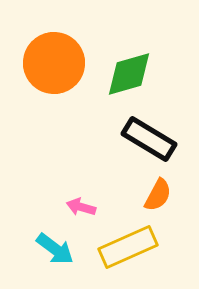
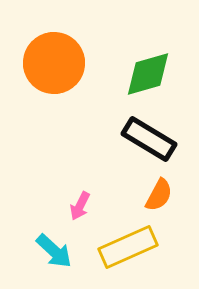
green diamond: moved 19 px right
orange semicircle: moved 1 px right
pink arrow: moved 1 px left, 1 px up; rotated 80 degrees counterclockwise
cyan arrow: moved 1 px left, 2 px down; rotated 6 degrees clockwise
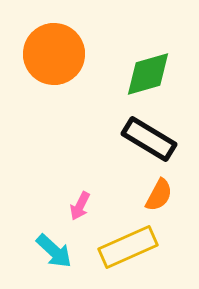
orange circle: moved 9 px up
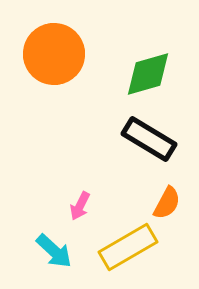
orange semicircle: moved 8 px right, 8 px down
yellow rectangle: rotated 6 degrees counterclockwise
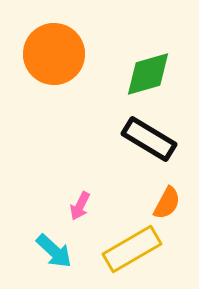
yellow rectangle: moved 4 px right, 2 px down
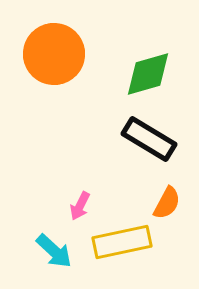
yellow rectangle: moved 10 px left, 7 px up; rotated 18 degrees clockwise
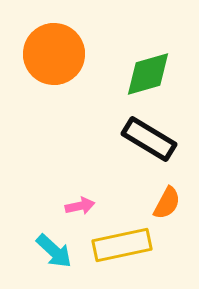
pink arrow: rotated 128 degrees counterclockwise
yellow rectangle: moved 3 px down
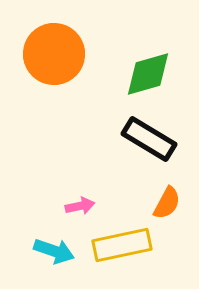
cyan arrow: rotated 24 degrees counterclockwise
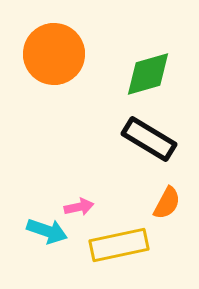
pink arrow: moved 1 px left, 1 px down
yellow rectangle: moved 3 px left
cyan arrow: moved 7 px left, 20 px up
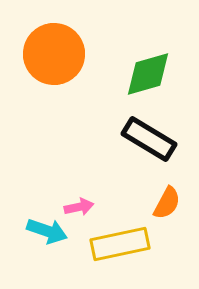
yellow rectangle: moved 1 px right, 1 px up
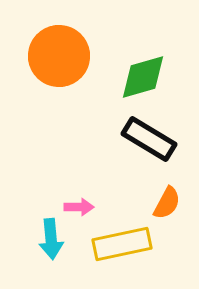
orange circle: moved 5 px right, 2 px down
green diamond: moved 5 px left, 3 px down
pink arrow: rotated 12 degrees clockwise
cyan arrow: moved 4 px right, 8 px down; rotated 66 degrees clockwise
yellow rectangle: moved 2 px right
